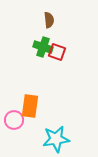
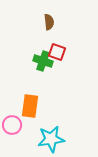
brown semicircle: moved 2 px down
green cross: moved 14 px down
pink circle: moved 2 px left, 5 px down
cyan star: moved 5 px left
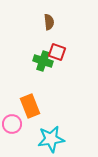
orange rectangle: rotated 30 degrees counterclockwise
pink circle: moved 1 px up
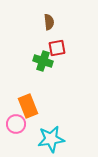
red square: moved 4 px up; rotated 30 degrees counterclockwise
orange rectangle: moved 2 px left
pink circle: moved 4 px right
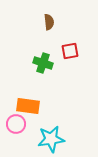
red square: moved 13 px right, 3 px down
green cross: moved 2 px down
orange rectangle: rotated 60 degrees counterclockwise
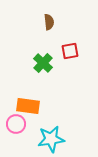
green cross: rotated 24 degrees clockwise
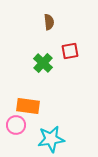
pink circle: moved 1 px down
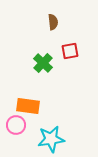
brown semicircle: moved 4 px right
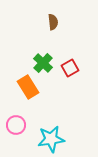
red square: moved 17 px down; rotated 18 degrees counterclockwise
orange rectangle: moved 19 px up; rotated 50 degrees clockwise
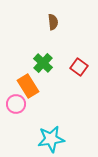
red square: moved 9 px right, 1 px up; rotated 24 degrees counterclockwise
orange rectangle: moved 1 px up
pink circle: moved 21 px up
